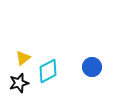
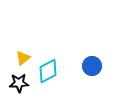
blue circle: moved 1 px up
black star: rotated 12 degrees clockwise
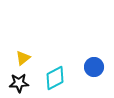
blue circle: moved 2 px right, 1 px down
cyan diamond: moved 7 px right, 7 px down
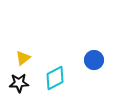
blue circle: moved 7 px up
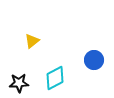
yellow triangle: moved 9 px right, 17 px up
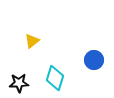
cyan diamond: rotated 45 degrees counterclockwise
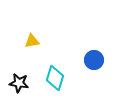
yellow triangle: rotated 28 degrees clockwise
black star: rotated 12 degrees clockwise
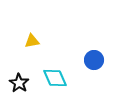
cyan diamond: rotated 40 degrees counterclockwise
black star: rotated 24 degrees clockwise
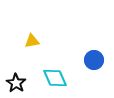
black star: moved 3 px left
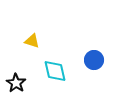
yellow triangle: rotated 28 degrees clockwise
cyan diamond: moved 7 px up; rotated 10 degrees clockwise
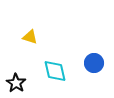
yellow triangle: moved 2 px left, 4 px up
blue circle: moved 3 px down
